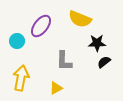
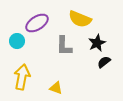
purple ellipse: moved 4 px left, 3 px up; rotated 20 degrees clockwise
black star: rotated 24 degrees counterclockwise
gray L-shape: moved 15 px up
yellow arrow: moved 1 px right, 1 px up
yellow triangle: rotated 48 degrees clockwise
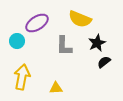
yellow triangle: rotated 24 degrees counterclockwise
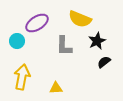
black star: moved 2 px up
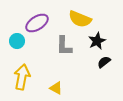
yellow triangle: rotated 32 degrees clockwise
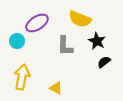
black star: rotated 18 degrees counterclockwise
gray L-shape: moved 1 px right
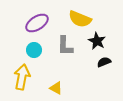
cyan circle: moved 17 px right, 9 px down
black semicircle: rotated 16 degrees clockwise
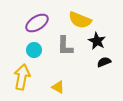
yellow semicircle: moved 1 px down
yellow triangle: moved 2 px right, 1 px up
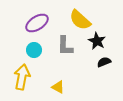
yellow semicircle: rotated 20 degrees clockwise
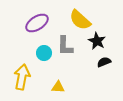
cyan circle: moved 10 px right, 3 px down
yellow triangle: rotated 24 degrees counterclockwise
